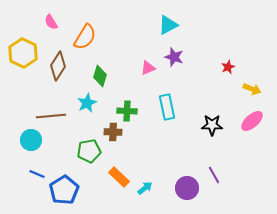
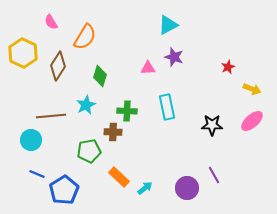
pink triangle: rotated 21 degrees clockwise
cyan star: moved 1 px left, 2 px down
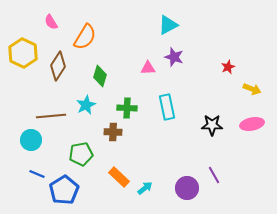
green cross: moved 3 px up
pink ellipse: moved 3 px down; rotated 30 degrees clockwise
green pentagon: moved 8 px left, 3 px down
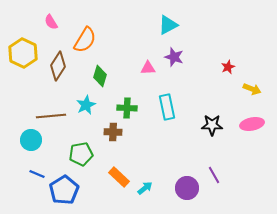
orange semicircle: moved 3 px down
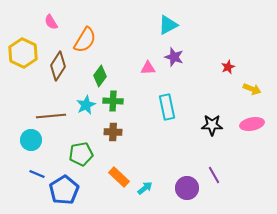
green diamond: rotated 20 degrees clockwise
green cross: moved 14 px left, 7 px up
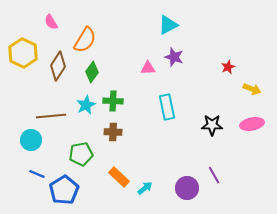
green diamond: moved 8 px left, 4 px up
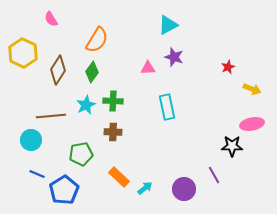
pink semicircle: moved 3 px up
orange semicircle: moved 12 px right
brown diamond: moved 4 px down
black star: moved 20 px right, 21 px down
purple circle: moved 3 px left, 1 px down
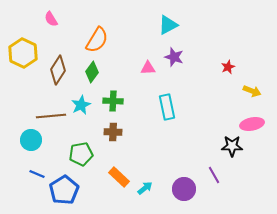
yellow arrow: moved 2 px down
cyan star: moved 5 px left
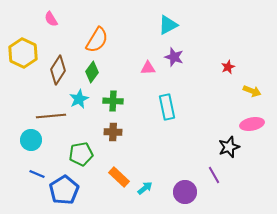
cyan star: moved 2 px left, 6 px up
black star: moved 3 px left, 1 px down; rotated 20 degrees counterclockwise
purple circle: moved 1 px right, 3 px down
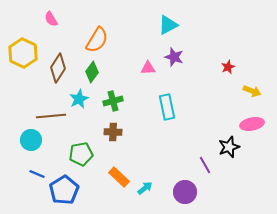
brown diamond: moved 2 px up
green cross: rotated 18 degrees counterclockwise
purple line: moved 9 px left, 10 px up
